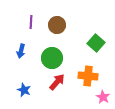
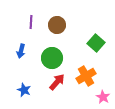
orange cross: moved 2 px left; rotated 36 degrees counterclockwise
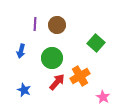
purple line: moved 4 px right, 2 px down
orange cross: moved 6 px left
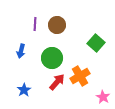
blue star: rotated 16 degrees clockwise
